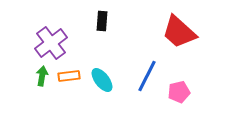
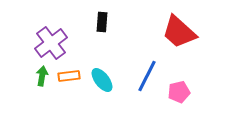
black rectangle: moved 1 px down
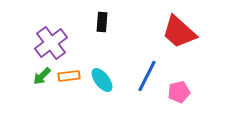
green arrow: rotated 144 degrees counterclockwise
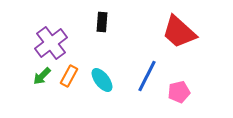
orange rectangle: rotated 55 degrees counterclockwise
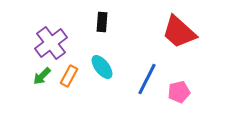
blue line: moved 3 px down
cyan ellipse: moved 13 px up
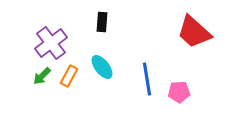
red trapezoid: moved 15 px right
blue line: rotated 36 degrees counterclockwise
pink pentagon: rotated 10 degrees clockwise
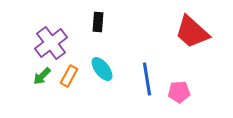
black rectangle: moved 4 px left
red trapezoid: moved 2 px left
cyan ellipse: moved 2 px down
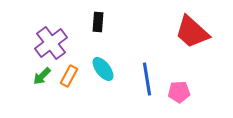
cyan ellipse: moved 1 px right
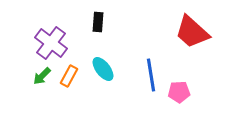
purple cross: rotated 16 degrees counterclockwise
blue line: moved 4 px right, 4 px up
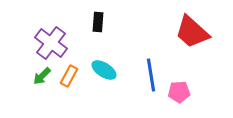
cyan ellipse: moved 1 px right, 1 px down; rotated 20 degrees counterclockwise
